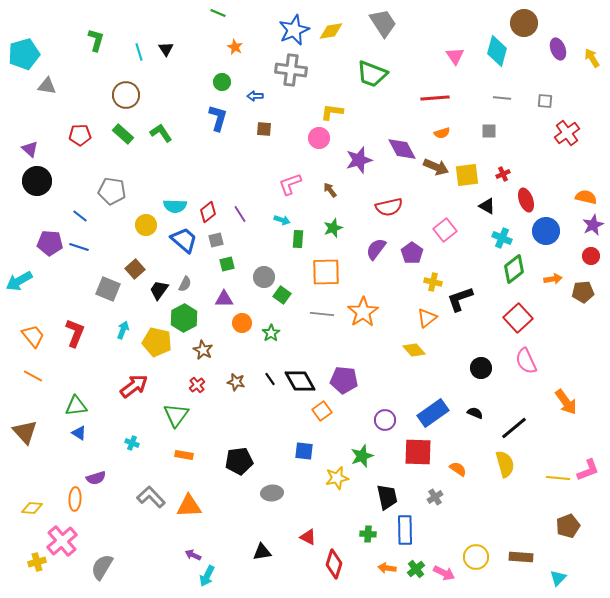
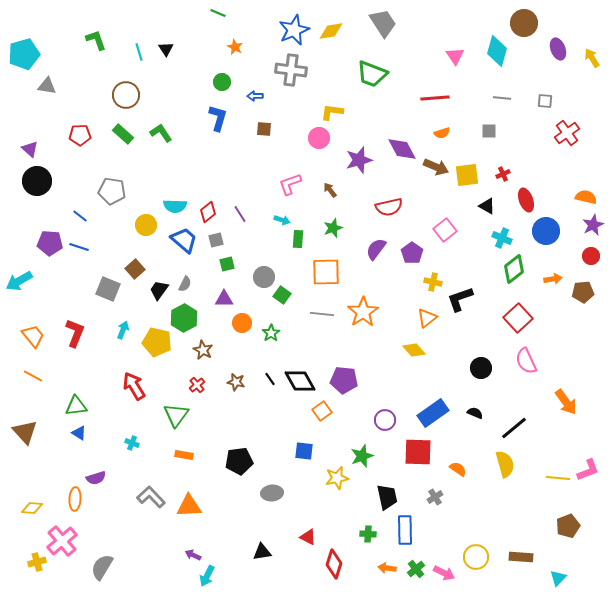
green L-shape at (96, 40): rotated 35 degrees counterclockwise
red arrow at (134, 386): rotated 84 degrees counterclockwise
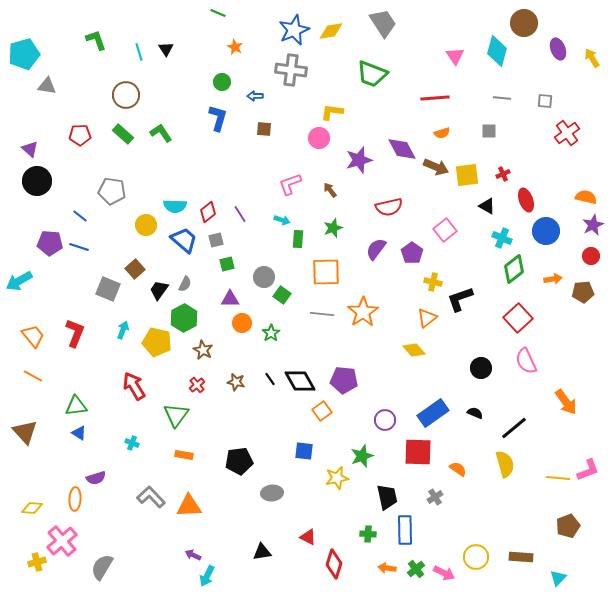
purple triangle at (224, 299): moved 6 px right
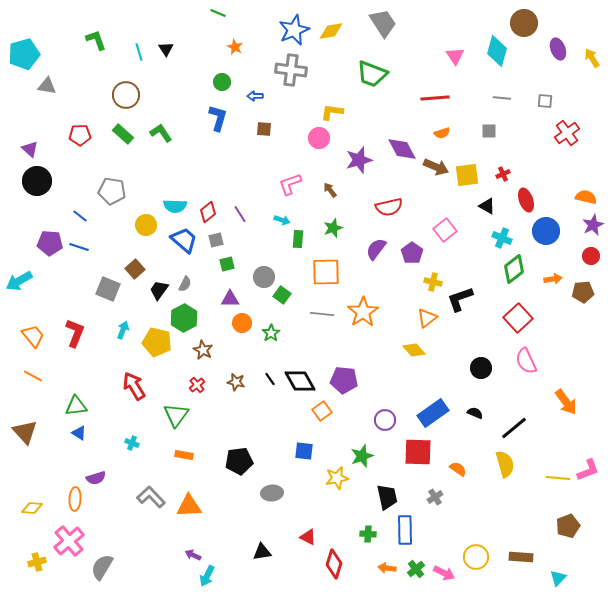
pink cross at (62, 541): moved 7 px right
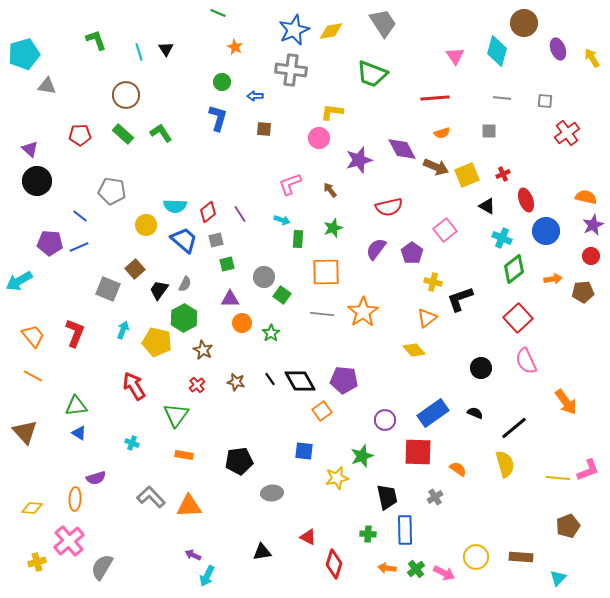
yellow square at (467, 175): rotated 15 degrees counterclockwise
blue line at (79, 247): rotated 42 degrees counterclockwise
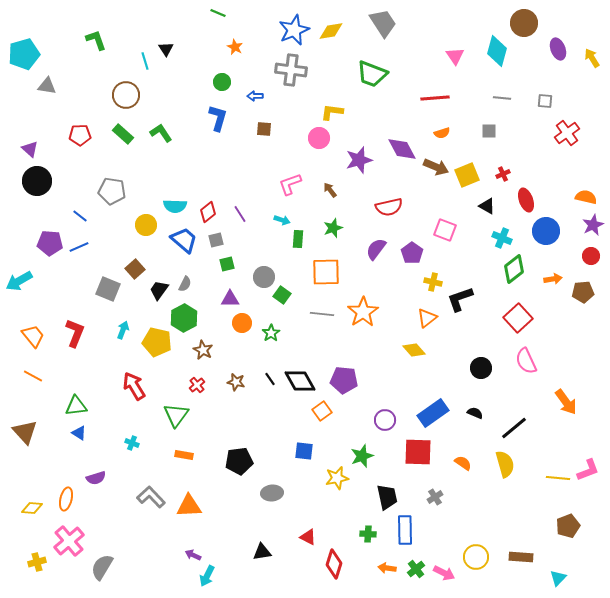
cyan line at (139, 52): moved 6 px right, 9 px down
pink square at (445, 230): rotated 30 degrees counterclockwise
orange semicircle at (458, 469): moved 5 px right, 6 px up
orange ellipse at (75, 499): moved 9 px left; rotated 10 degrees clockwise
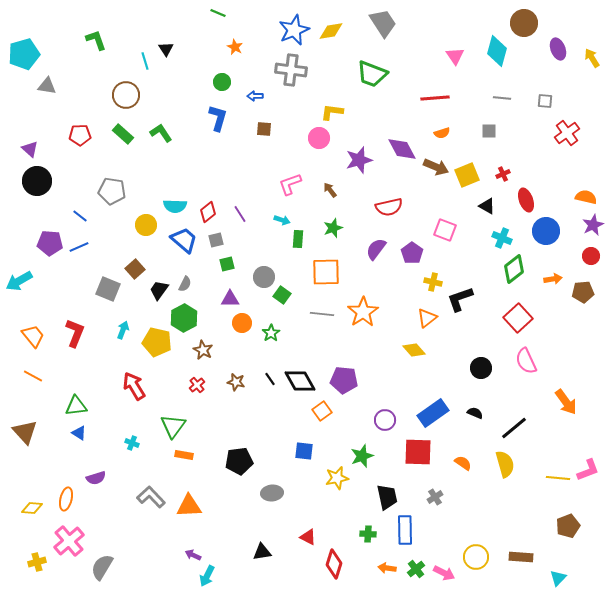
green triangle at (176, 415): moved 3 px left, 11 px down
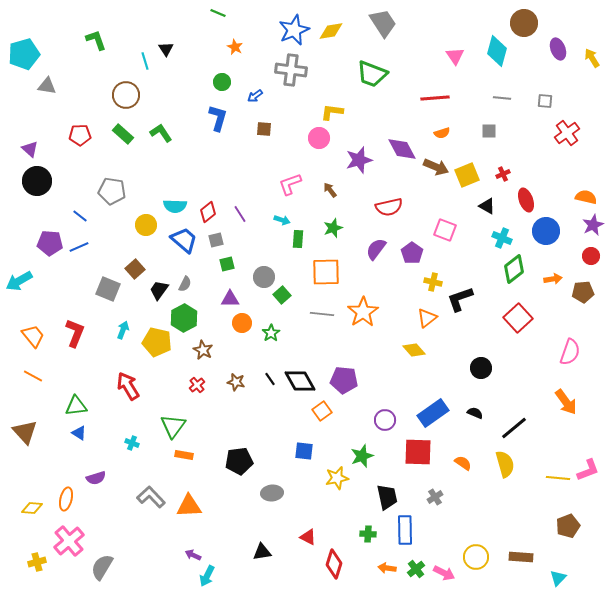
blue arrow at (255, 96): rotated 35 degrees counterclockwise
green square at (282, 295): rotated 12 degrees clockwise
pink semicircle at (526, 361): moved 44 px right, 9 px up; rotated 136 degrees counterclockwise
red arrow at (134, 386): moved 6 px left
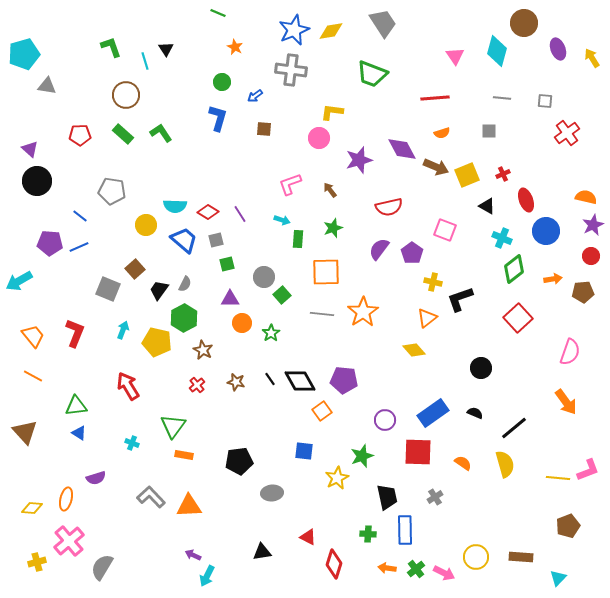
green L-shape at (96, 40): moved 15 px right, 7 px down
red diamond at (208, 212): rotated 70 degrees clockwise
purple semicircle at (376, 249): moved 3 px right
yellow star at (337, 478): rotated 15 degrees counterclockwise
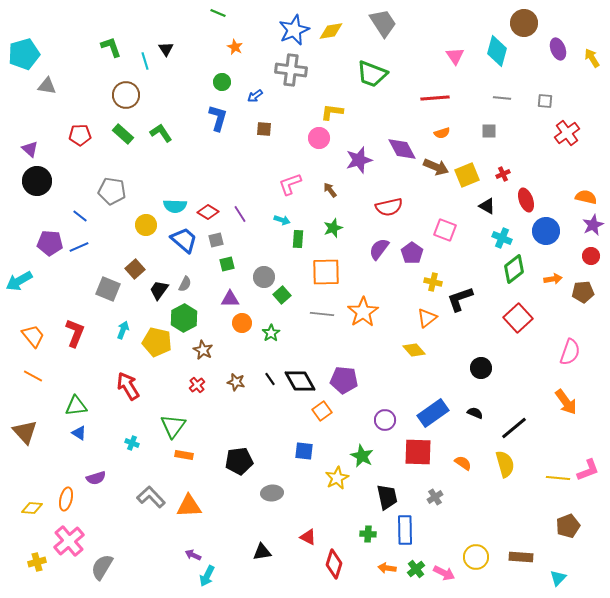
green star at (362, 456): rotated 25 degrees counterclockwise
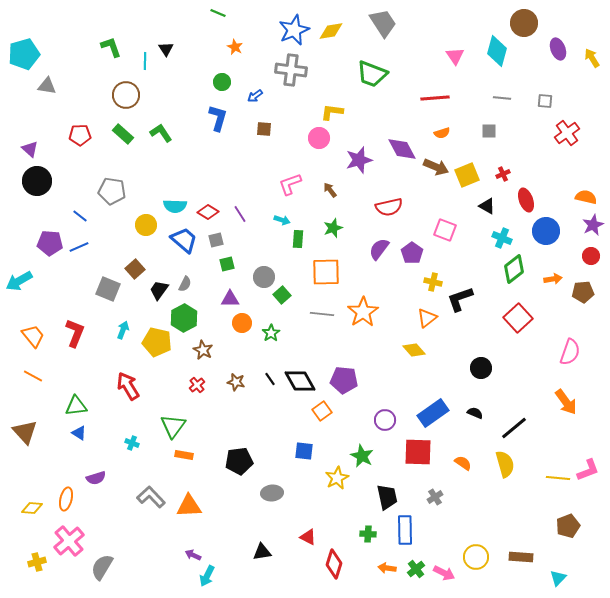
cyan line at (145, 61): rotated 18 degrees clockwise
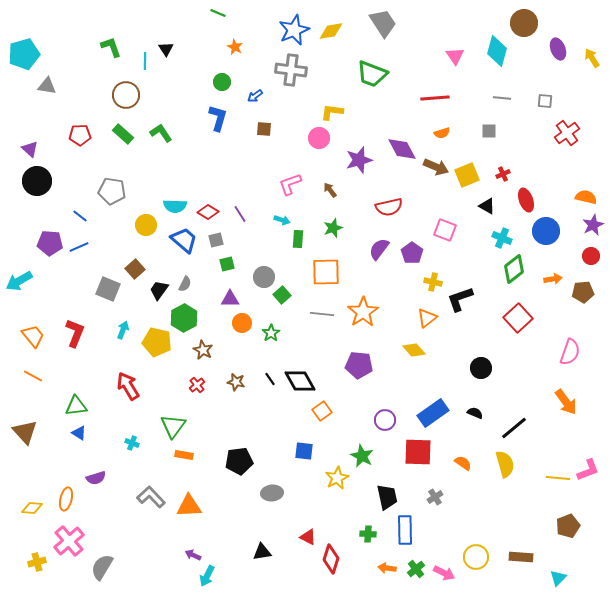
purple pentagon at (344, 380): moved 15 px right, 15 px up
red diamond at (334, 564): moved 3 px left, 5 px up
